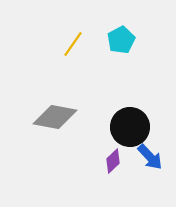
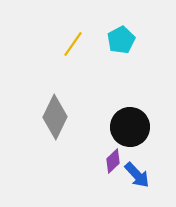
gray diamond: rotated 75 degrees counterclockwise
blue arrow: moved 13 px left, 18 px down
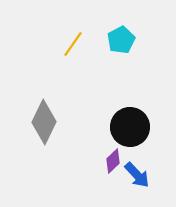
gray diamond: moved 11 px left, 5 px down
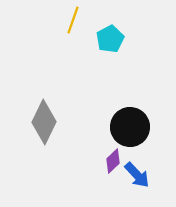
cyan pentagon: moved 11 px left, 1 px up
yellow line: moved 24 px up; rotated 16 degrees counterclockwise
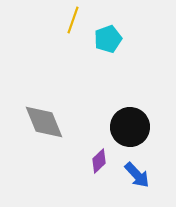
cyan pentagon: moved 2 px left; rotated 8 degrees clockwise
gray diamond: rotated 48 degrees counterclockwise
purple diamond: moved 14 px left
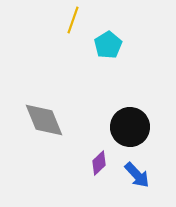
cyan pentagon: moved 6 px down; rotated 12 degrees counterclockwise
gray diamond: moved 2 px up
purple diamond: moved 2 px down
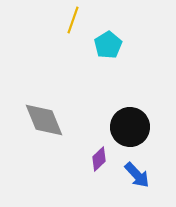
purple diamond: moved 4 px up
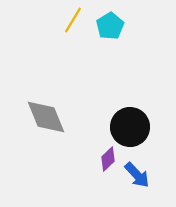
yellow line: rotated 12 degrees clockwise
cyan pentagon: moved 2 px right, 19 px up
gray diamond: moved 2 px right, 3 px up
purple diamond: moved 9 px right
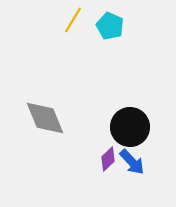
cyan pentagon: rotated 16 degrees counterclockwise
gray diamond: moved 1 px left, 1 px down
blue arrow: moved 5 px left, 13 px up
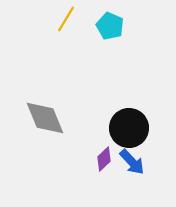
yellow line: moved 7 px left, 1 px up
black circle: moved 1 px left, 1 px down
purple diamond: moved 4 px left
